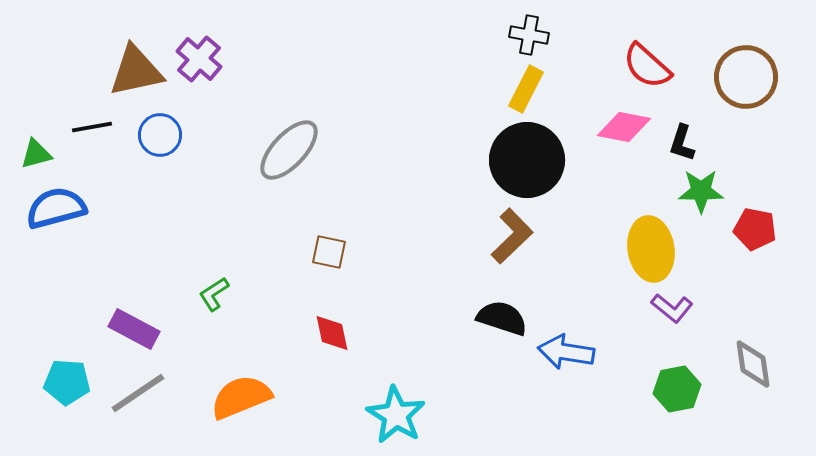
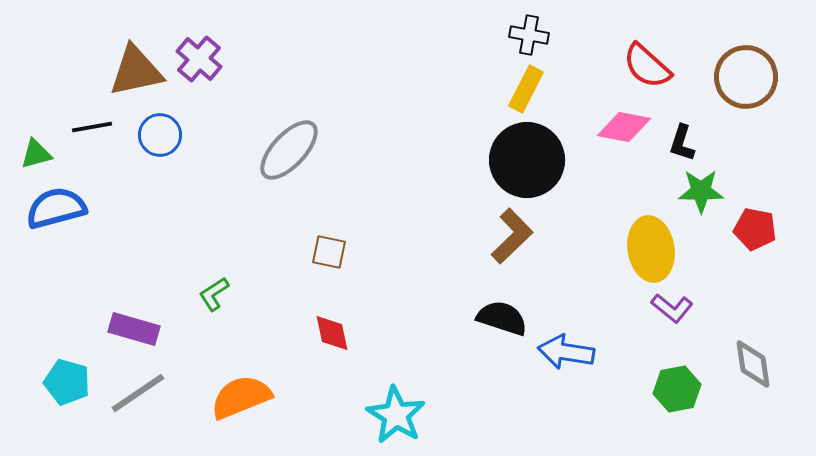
purple rectangle: rotated 12 degrees counterclockwise
cyan pentagon: rotated 12 degrees clockwise
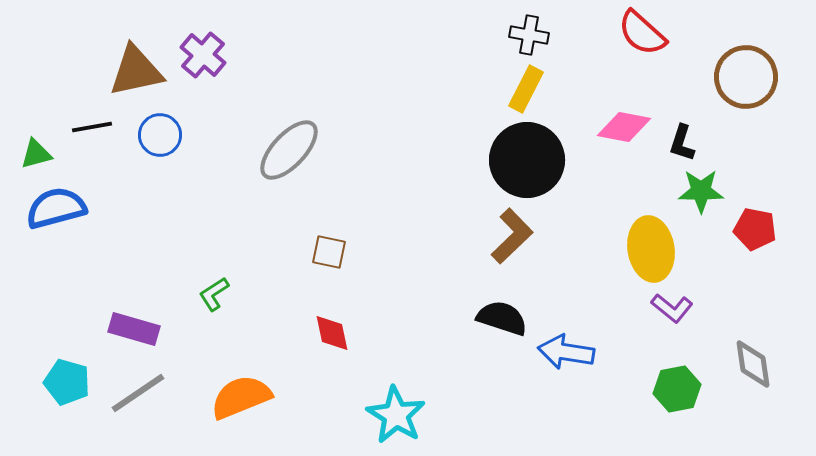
purple cross: moved 4 px right, 4 px up
red semicircle: moved 5 px left, 33 px up
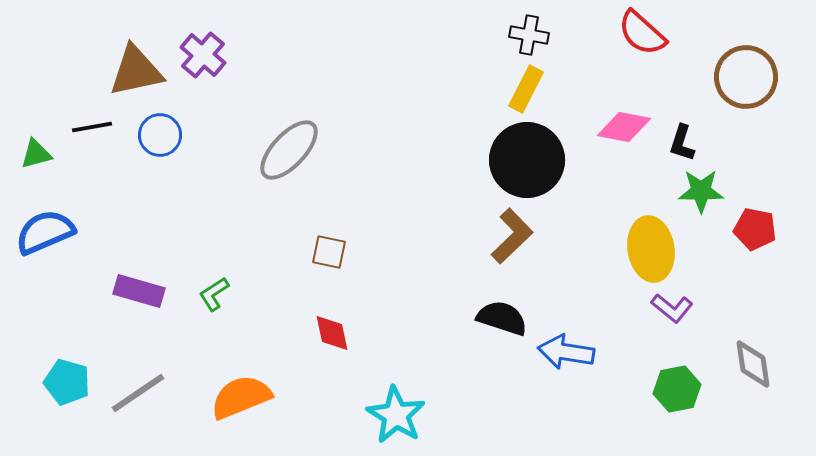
blue semicircle: moved 11 px left, 24 px down; rotated 8 degrees counterclockwise
purple rectangle: moved 5 px right, 38 px up
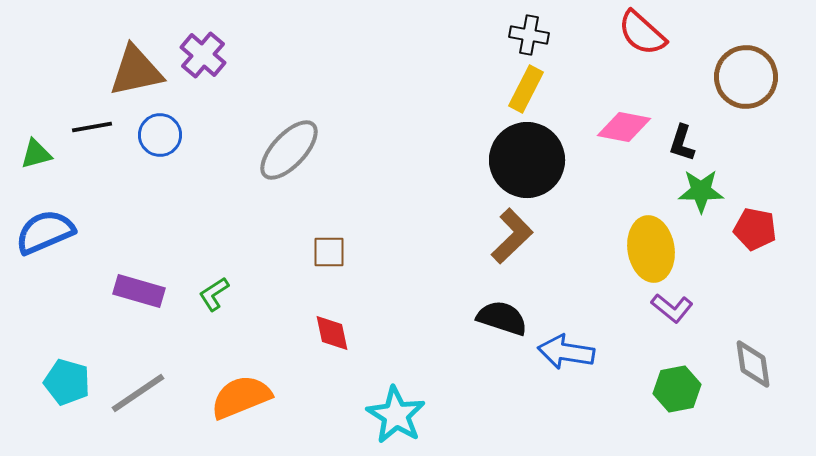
brown square: rotated 12 degrees counterclockwise
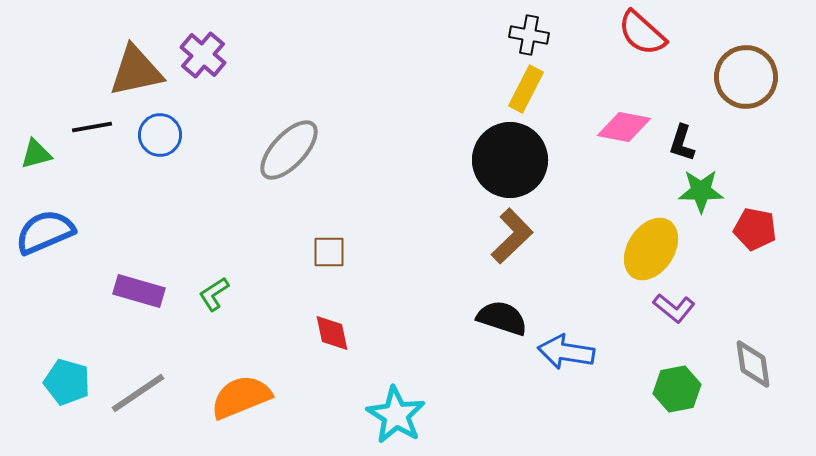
black circle: moved 17 px left
yellow ellipse: rotated 42 degrees clockwise
purple L-shape: moved 2 px right
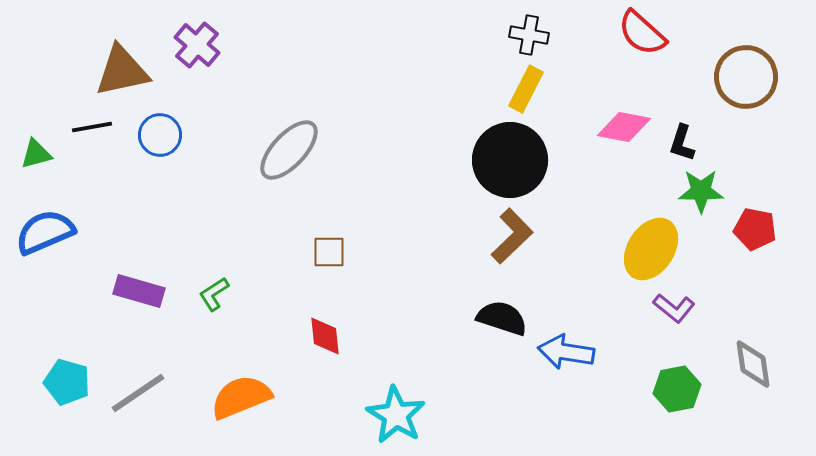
purple cross: moved 6 px left, 10 px up
brown triangle: moved 14 px left
red diamond: moved 7 px left, 3 px down; rotated 6 degrees clockwise
